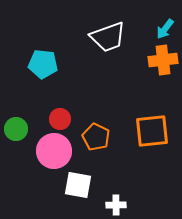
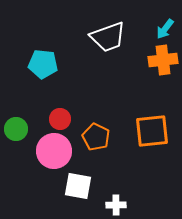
white square: moved 1 px down
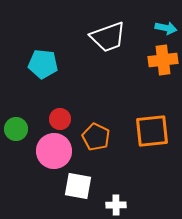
cyan arrow: moved 1 px right, 1 px up; rotated 115 degrees counterclockwise
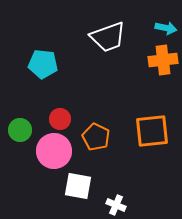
green circle: moved 4 px right, 1 px down
white cross: rotated 24 degrees clockwise
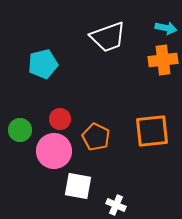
cyan pentagon: rotated 20 degrees counterclockwise
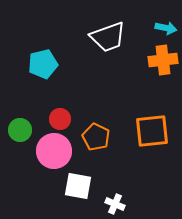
white cross: moved 1 px left, 1 px up
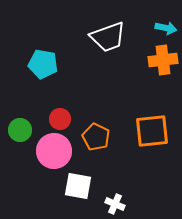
cyan pentagon: rotated 24 degrees clockwise
